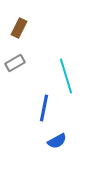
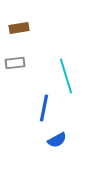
brown rectangle: rotated 54 degrees clockwise
gray rectangle: rotated 24 degrees clockwise
blue semicircle: moved 1 px up
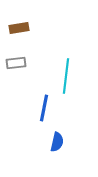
gray rectangle: moved 1 px right
cyan line: rotated 24 degrees clockwise
blue semicircle: moved 2 px down; rotated 48 degrees counterclockwise
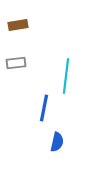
brown rectangle: moved 1 px left, 3 px up
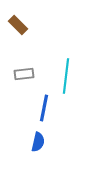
brown rectangle: rotated 54 degrees clockwise
gray rectangle: moved 8 px right, 11 px down
blue semicircle: moved 19 px left
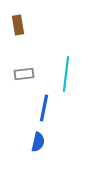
brown rectangle: rotated 36 degrees clockwise
cyan line: moved 2 px up
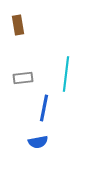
gray rectangle: moved 1 px left, 4 px down
blue semicircle: rotated 66 degrees clockwise
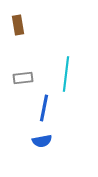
blue semicircle: moved 4 px right, 1 px up
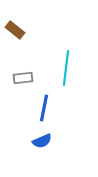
brown rectangle: moved 3 px left, 5 px down; rotated 42 degrees counterclockwise
cyan line: moved 6 px up
blue semicircle: rotated 12 degrees counterclockwise
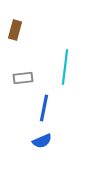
brown rectangle: rotated 66 degrees clockwise
cyan line: moved 1 px left, 1 px up
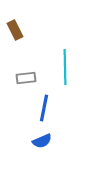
brown rectangle: rotated 42 degrees counterclockwise
cyan line: rotated 8 degrees counterclockwise
gray rectangle: moved 3 px right
